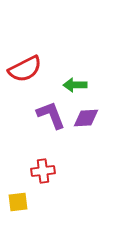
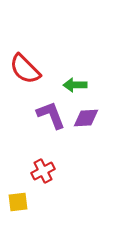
red semicircle: rotated 72 degrees clockwise
red cross: rotated 20 degrees counterclockwise
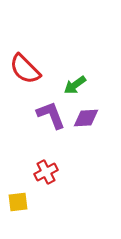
green arrow: rotated 35 degrees counterclockwise
red cross: moved 3 px right, 1 px down
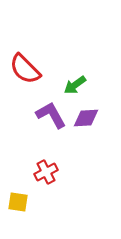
purple L-shape: rotated 8 degrees counterclockwise
yellow square: rotated 15 degrees clockwise
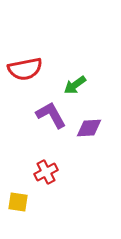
red semicircle: rotated 56 degrees counterclockwise
purple diamond: moved 3 px right, 10 px down
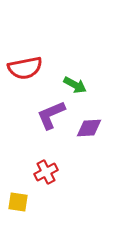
red semicircle: moved 1 px up
green arrow: rotated 115 degrees counterclockwise
purple L-shape: rotated 84 degrees counterclockwise
